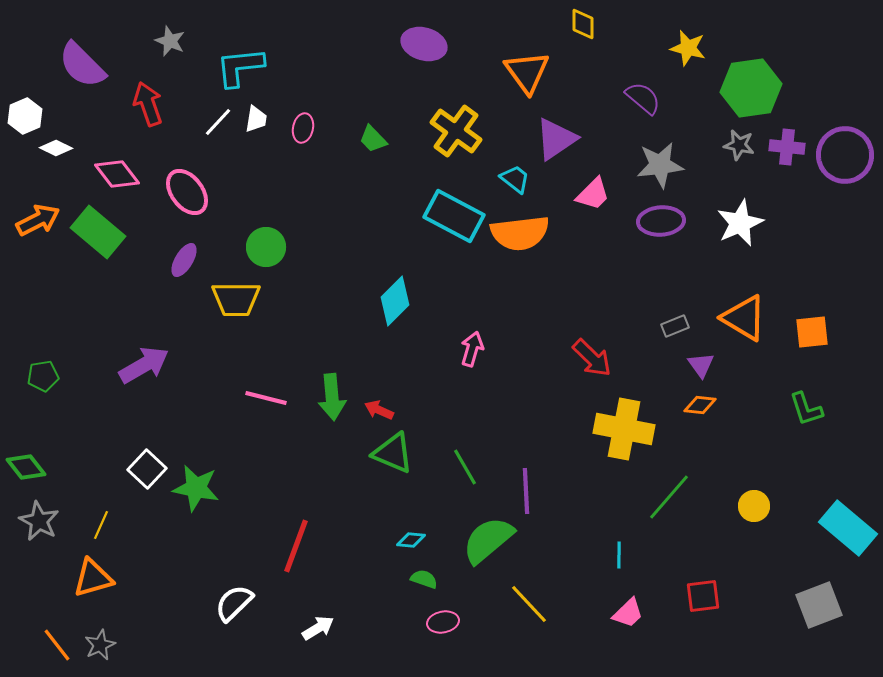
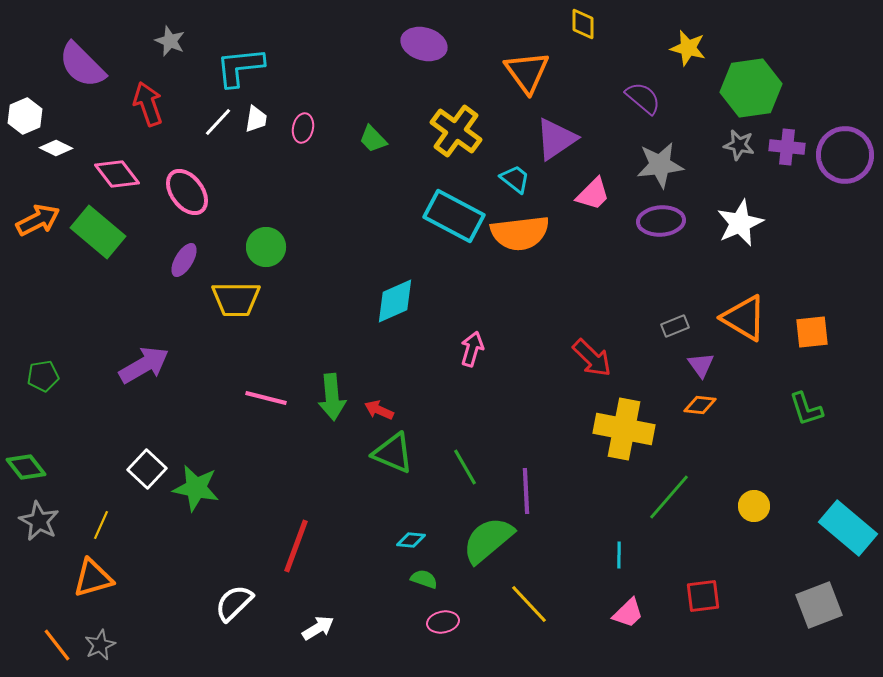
cyan diamond at (395, 301): rotated 21 degrees clockwise
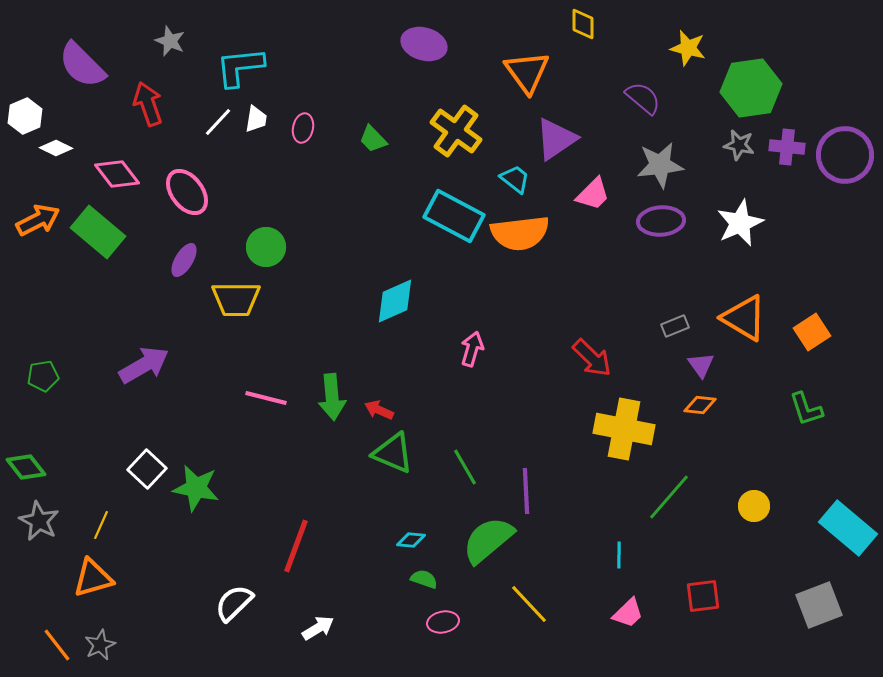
orange square at (812, 332): rotated 27 degrees counterclockwise
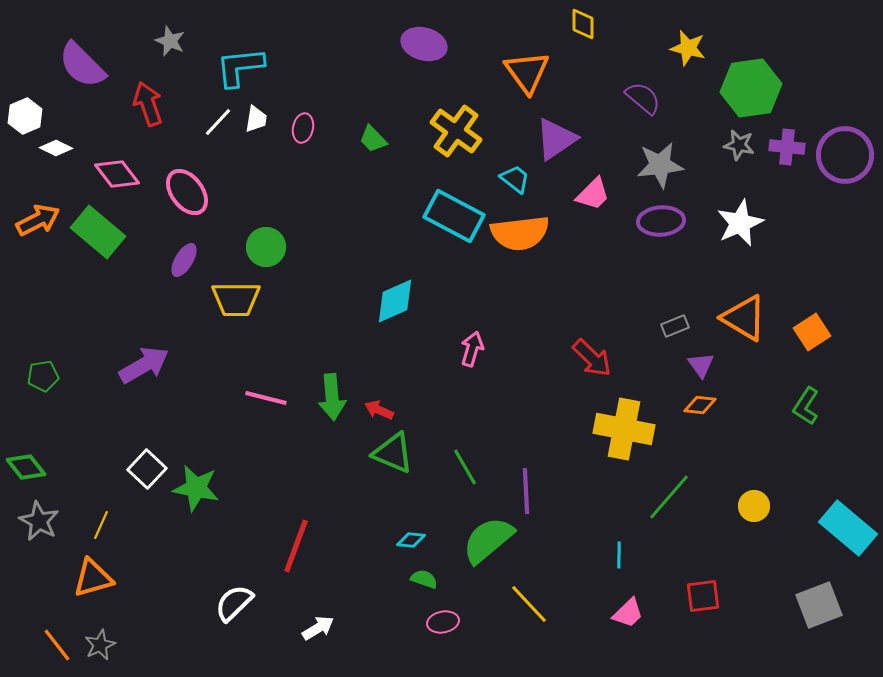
green L-shape at (806, 409): moved 3 px up; rotated 51 degrees clockwise
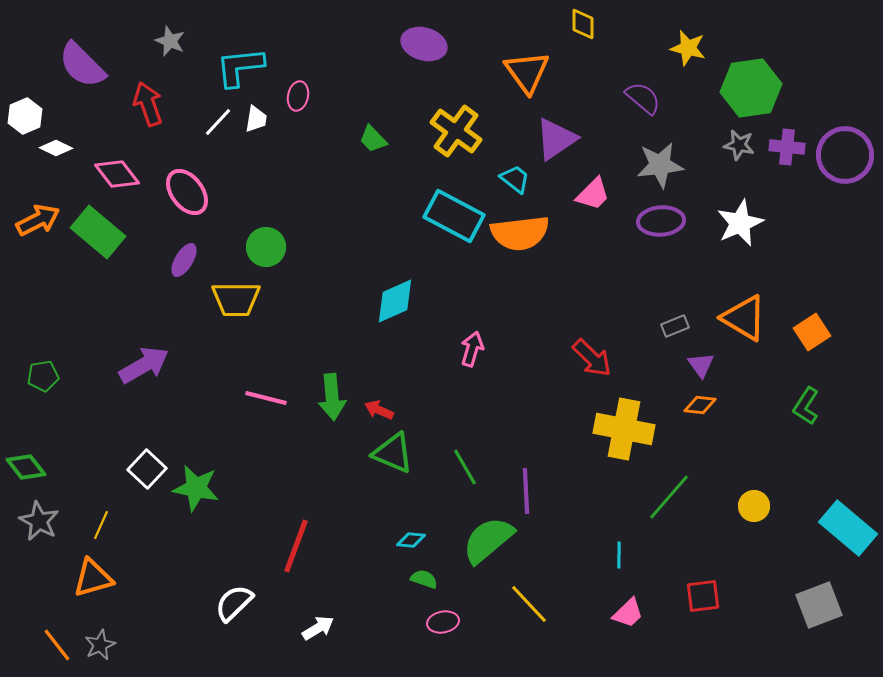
pink ellipse at (303, 128): moved 5 px left, 32 px up
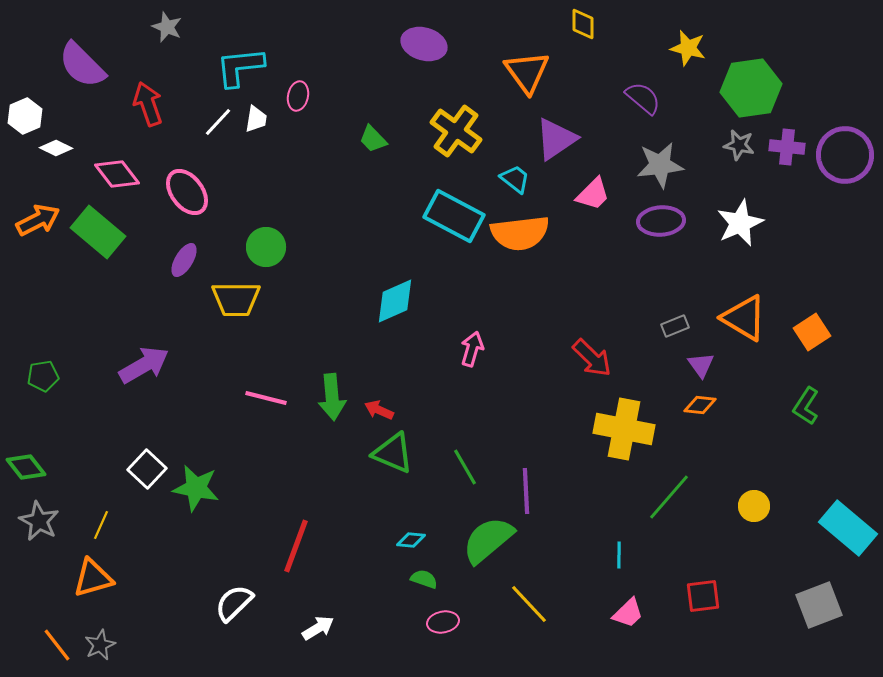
gray star at (170, 41): moved 3 px left, 14 px up
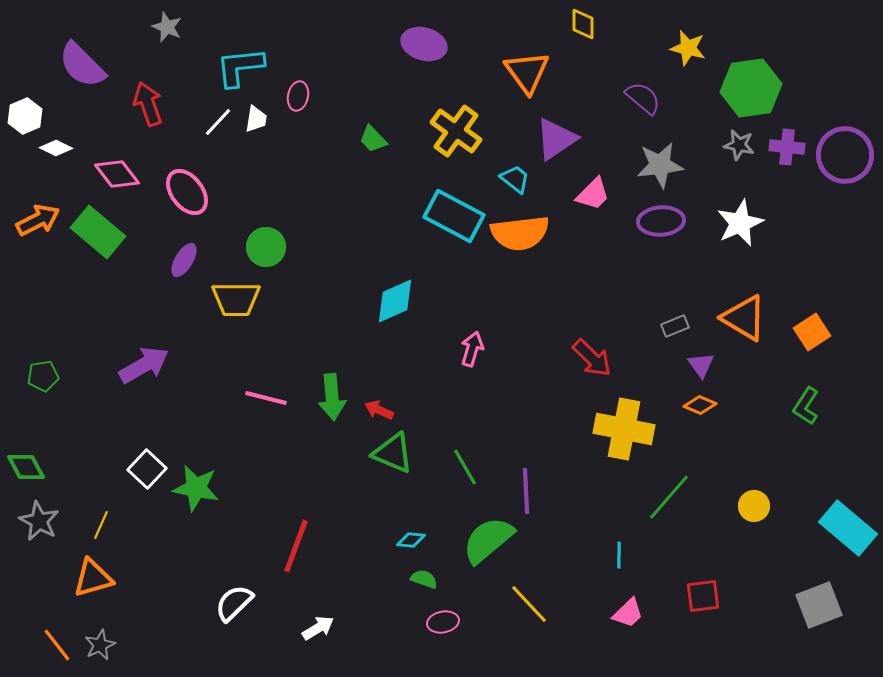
orange diamond at (700, 405): rotated 16 degrees clockwise
green diamond at (26, 467): rotated 9 degrees clockwise
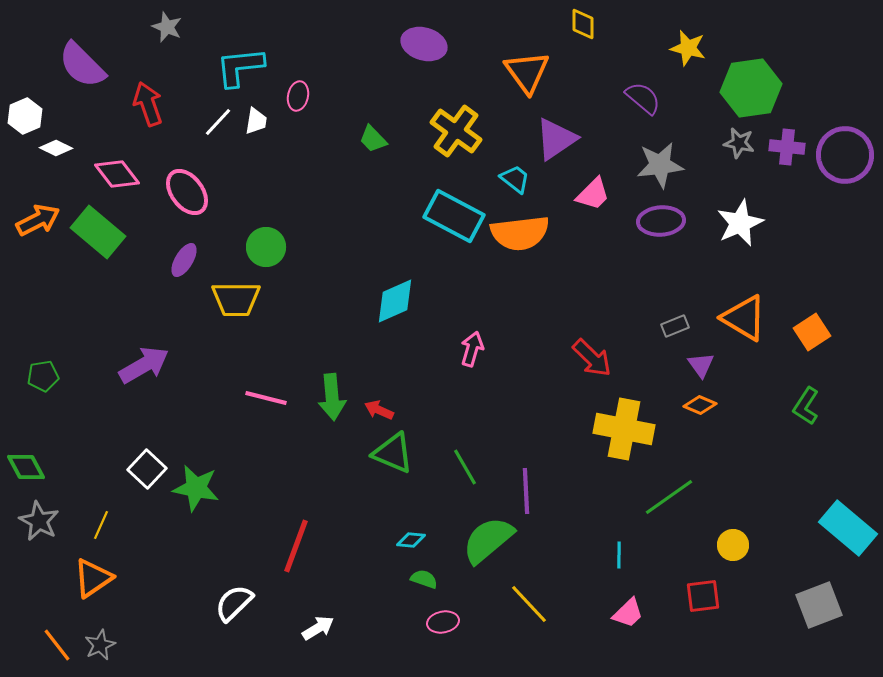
white trapezoid at (256, 119): moved 2 px down
gray star at (739, 145): moved 2 px up
green line at (669, 497): rotated 14 degrees clockwise
yellow circle at (754, 506): moved 21 px left, 39 px down
orange triangle at (93, 578): rotated 18 degrees counterclockwise
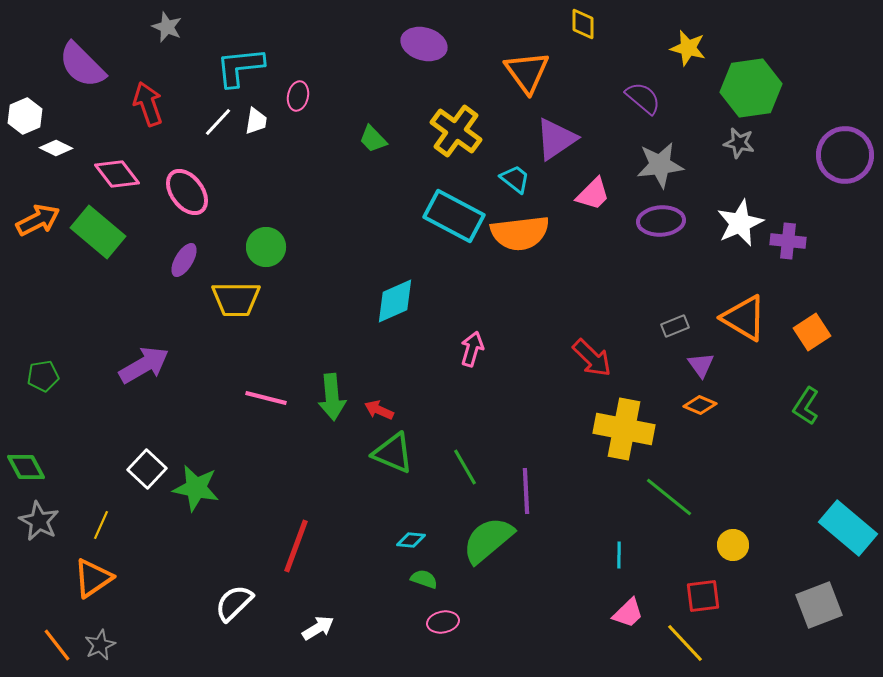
purple cross at (787, 147): moved 1 px right, 94 px down
green line at (669, 497): rotated 74 degrees clockwise
yellow line at (529, 604): moved 156 px right, 39 px down
